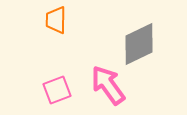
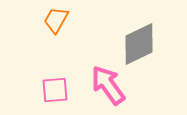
orange trapezoid: rotated 28 degrees clockwise
pink square: moved 2 px left; rotated 16 degrees clockwise
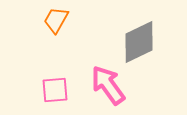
gray diamond: moved 2 px up
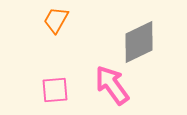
pink arrow: moved 4 px right
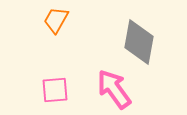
gray diamond: rotated 54 degrees counterclockwise
pink arrow: moved 2 px right, 4 px down
